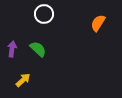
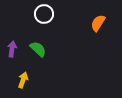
yellow arrow: rotated 28 degrees counterclockwise
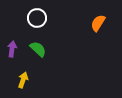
white circle: moved 7 px left, 4 px down
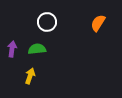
white circle: moved 10 px right, 4 px down
green semicircle: moved 1 px left; rotated 48 degrees counterclockwise
yellow arrow: moved 7 px right, 4 px up
